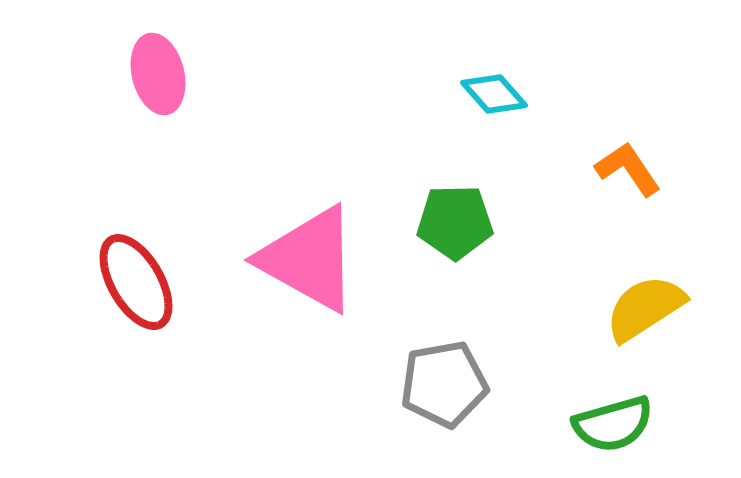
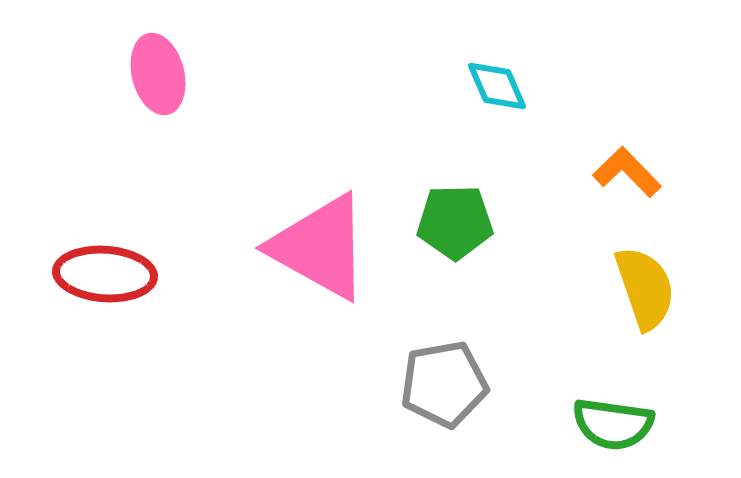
cyan diamond: moved 3 px right, 8 px up; rotated 18 degrees clockwise
orange L-shape: moved 1 px left, 3 px down; rotated 10 degrees counterclockwise
pink triangle: moved 11 px right, 12 px up
red ellipse: moved 31 px left, 8 px up; rotated 56 degrees counterclockwise
yellow semicircle: moved 20 px up; rotated 104 degrees clockwise
green semicircle: rotated 24 degrees clockwise
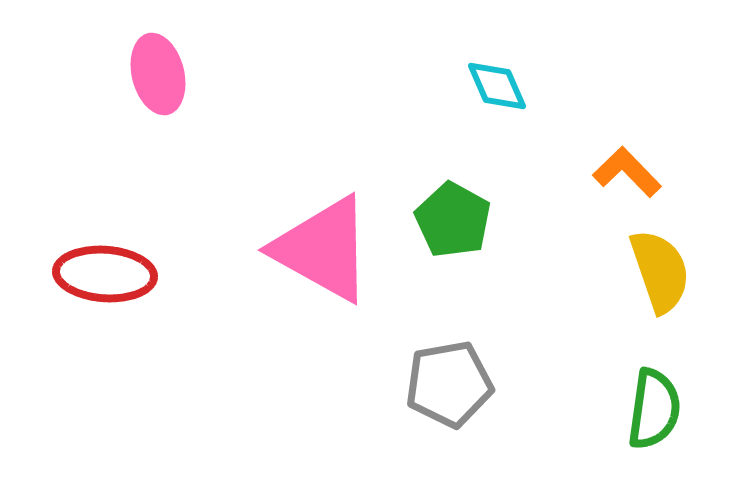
green pentagon: moved 2 px left, 2 px up; rotated 30 degrees clockwise
pink triangle: moved 3 px right, 2 px down
yellow semicircle: moved 15 px right, 17 px up
gray pentagon: moved 5 px right
green semicircle: moved 41 px right, 15 px up; rotated 90 degrees counterclockwise
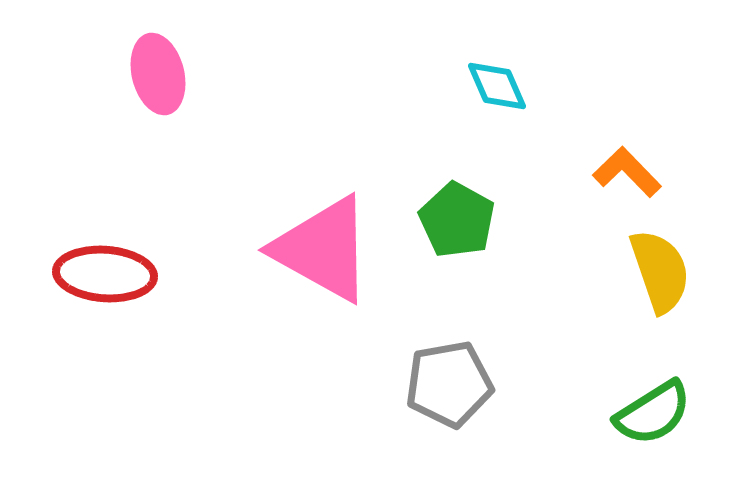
green pentagon: moved 4 px right
green semicircle: moved 1 px left, 4 px down; rotated 50 degrees clockwise
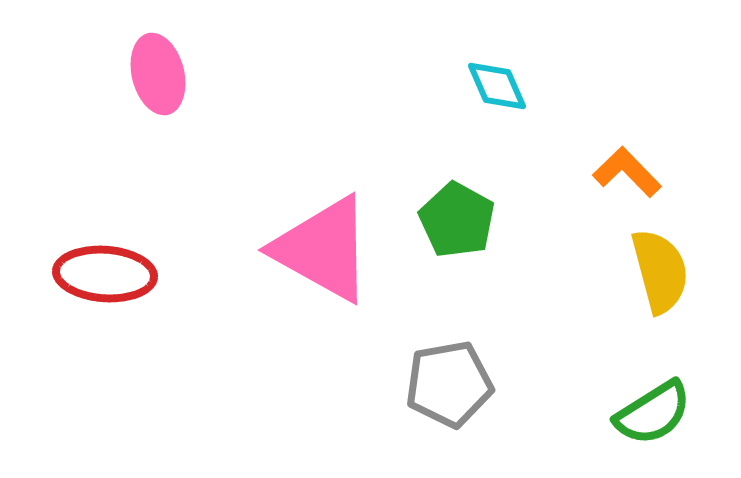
yellow semicircle: rotated 4 degrees clockwise
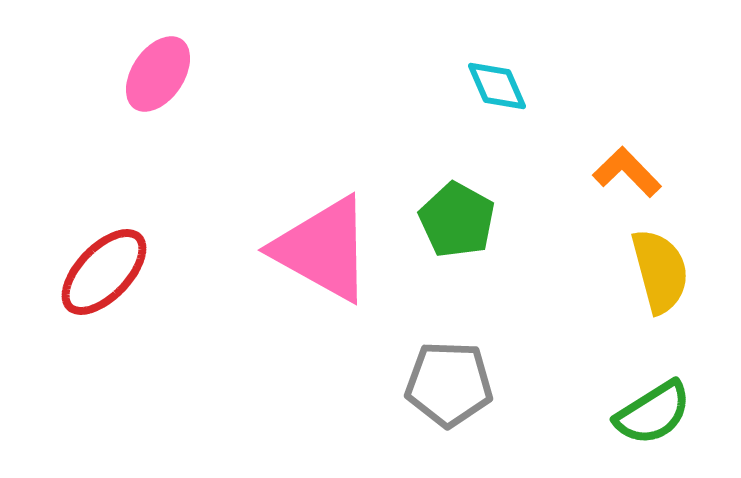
pink ellipse: rotated 48 degrees clockwise
red ellipse: moved 1 px left, 2 px up; rotated 50 degrees counterclockwise
gray pentagon: rotated 12 degrees clockwise
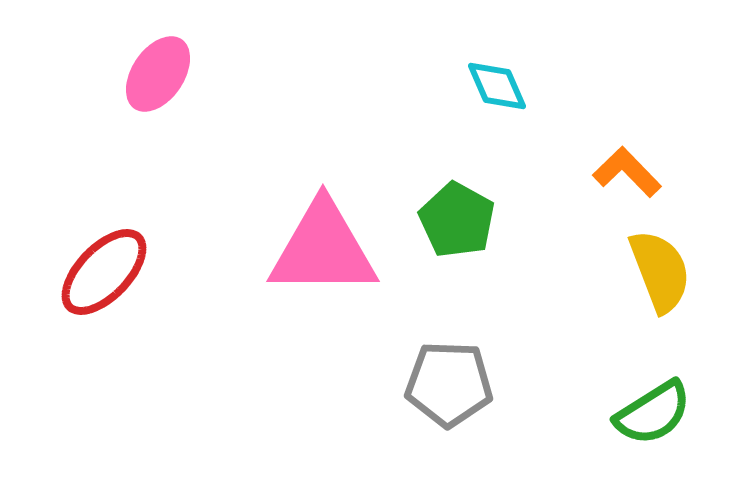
pink triangle: rotated 29 degrees counterclockwise
yellow semicircle: rotated 6 degrees counterclockwise
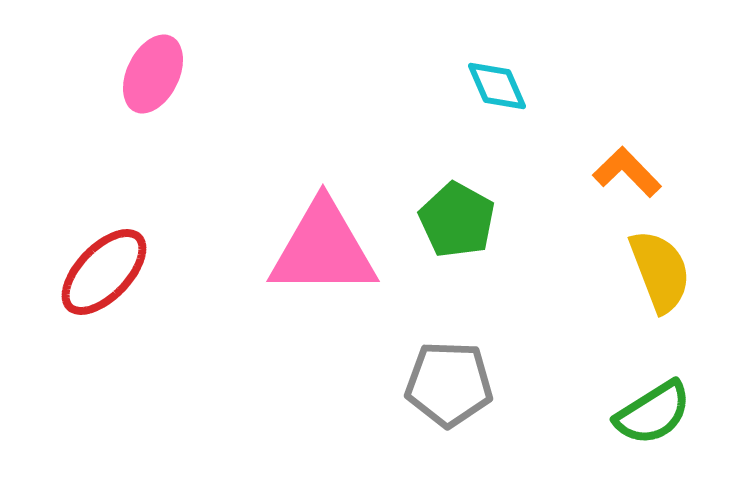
pink ellipse: moved 5 px left; rotated 8 degrees counterclockwise
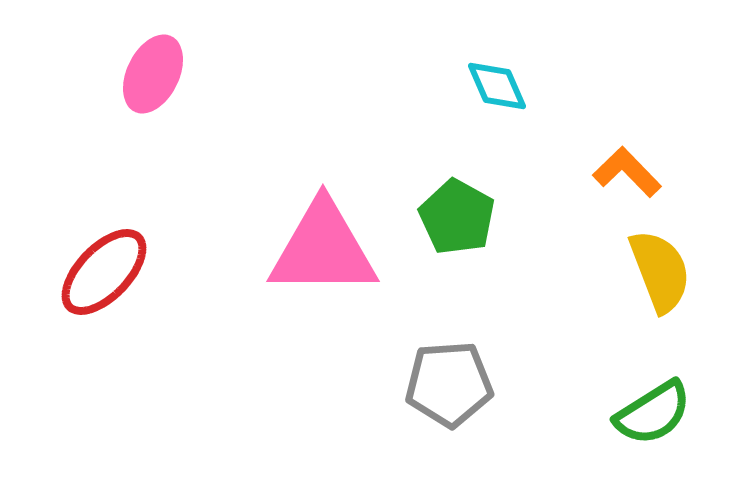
green pentagon: moved 3 px up
gray pentagon: rotated 6 degrees counterclockwise
